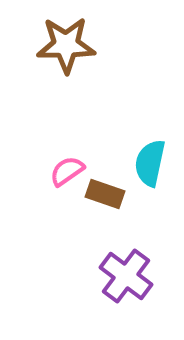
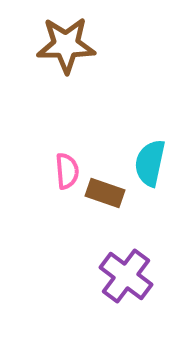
pink semicircle: rotated 120 degrees clockwise
brown rectangle: moved 1 px up
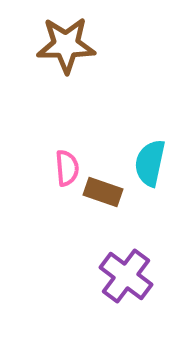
pink semicircle: moved 3 px up
brown rectangle: moved 2 px left, 1 px up
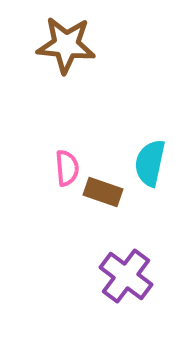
brown star: rotated 6 degrees clockwise
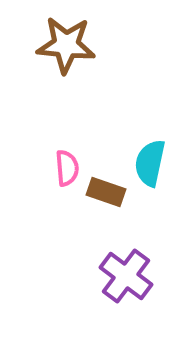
brown rectangle: moved 3 px right
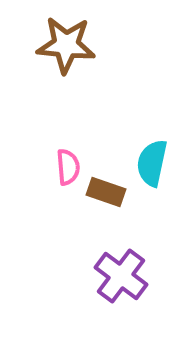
cyan semicircle: moved 2 px right
pink semicircle: moved 1 px right, 1 px up
purple cross: moved 5 px left
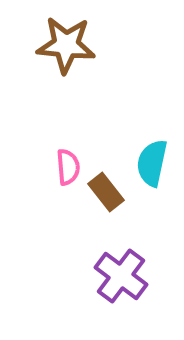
brown rectangle: rotated 33 degrees clockwise
